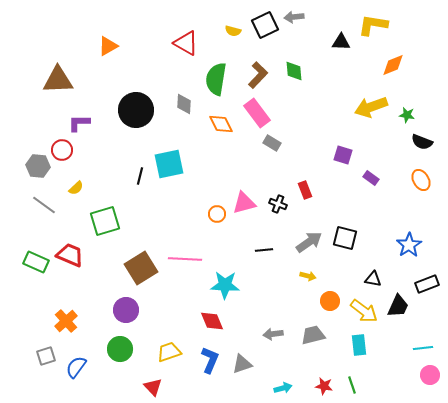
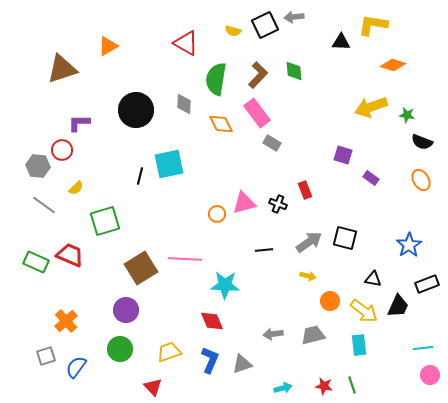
orange diamond at (393, 65): rotated 40 degrees clockwise
brown triangle at (58, 80): moved 4 px right, 11 px up; rotated 16 degrees counterclockwise
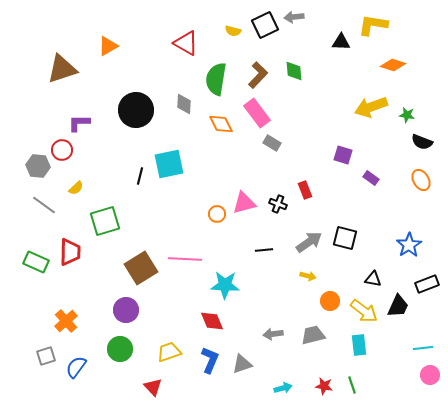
red trapezoid at (70, 255): moved 3 px up; rotated 68 degrees clockwise
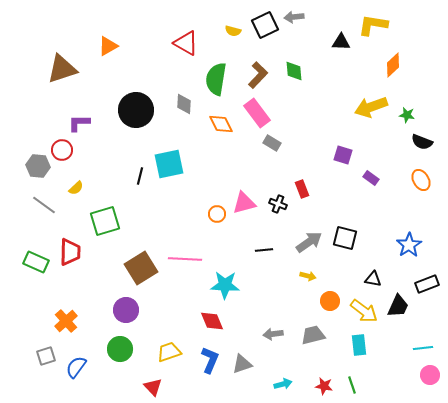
orange diamond at (393, 65): rotated 60 degrees counterclockwise
red rectangle at (305, 190): moved 3 px left, 1 px up
cyan arrow at (283, 388): moved 4 px up
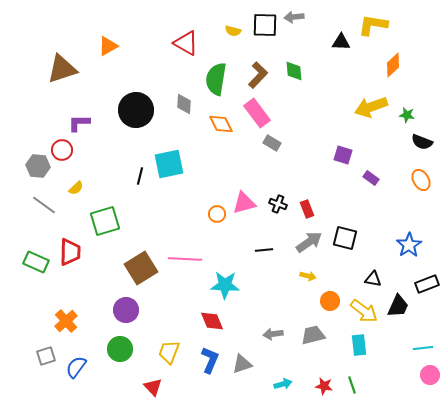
black square at (265, 25): rotated 28 degrees clockwise
red rectangle at (302, 189): moved 5 px right, 20 px down
yellow trapezoid at (169, 352): rotated 50 degrees counterclockwise
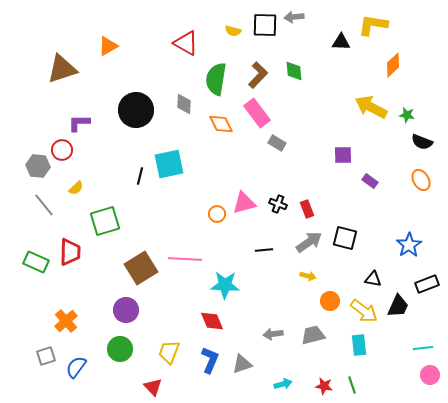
yellow arrow at (371, 107): rotated 48 degrees clockwise
gray rectangle at (272, 143): moved 5 px right
purple square at (343, 155): rotated 18 degrees counterclockwise
purple rectangle at (371, 178): moved 1 px left, 3 px down
gray line at (44, 205): rotated 15 degrees clockwise
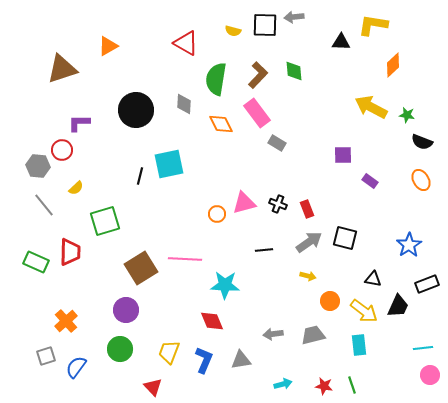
blue L-shape at (210, 360): moved 6 px left
gray triangle at (242, 364): moved 1 px left, 4 px up; rotated 10 degrees clockwise
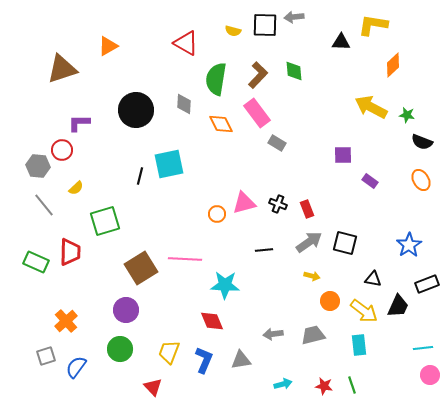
black square at (345, 238): moved 5 px down
yellow arrow at (308, 276): moved 4 px right
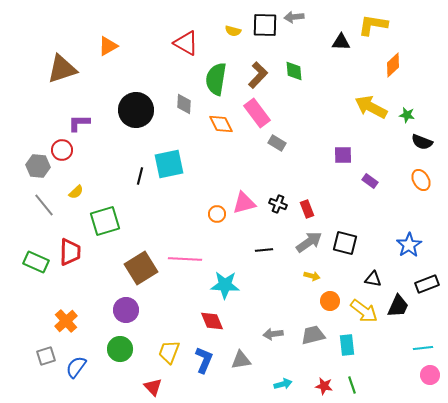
yellow semicircle at (76, 188): moved 4 px down
cyan rectangle at (359, 345): moved 12 px left
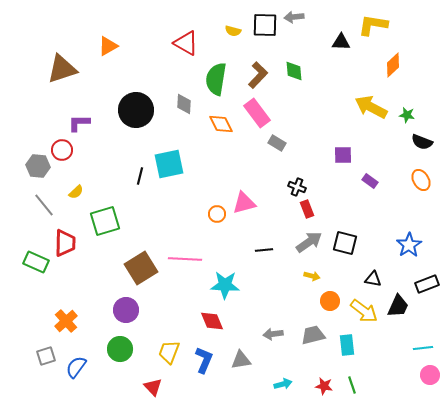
black cross at (278, 204): moved 19 px right, 17 px up
red trapezoid at (70, 252): moved 5 px left, 9 px up
